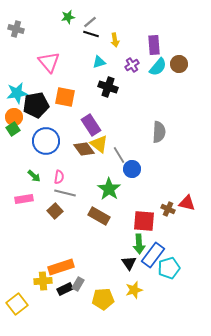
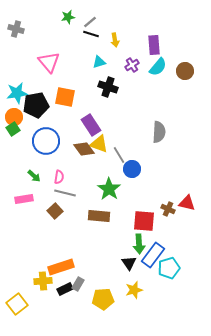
brown circle at (179, 64): moved 6 px right, 7 px down
yellow triangle at (99, 144): rotated 18 degrees counterclockwise
brown rectangle at (99, 216): rotated 25 degrees counterclockwise
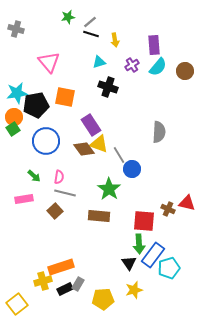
yellow cross at (43, 281): rotated 12 degrees counterclockwise
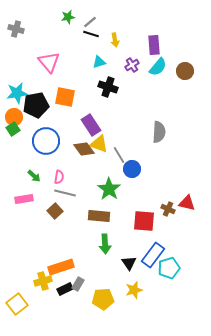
green arrow at (139, 244): moved 34 px left
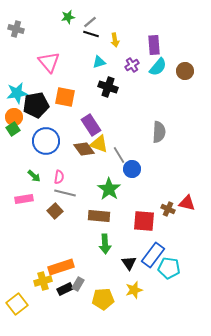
cyan pentagon at (169, 268): rotated 25 degrees clockwise
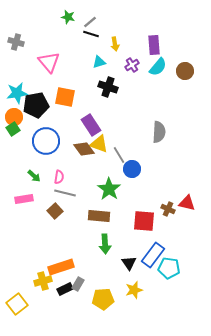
green star at (68, 17): rotated 24 degrees clockwise
gray cross at (16, 29): moved 13 px down
yellow arrow at (115, 40): moved 4 px down
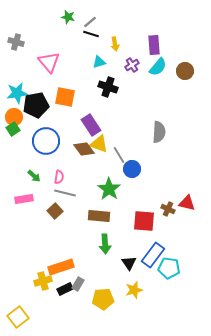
yellow square at (17, 304): moved 1 px right, 13 px down
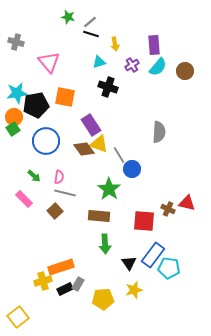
pink rectangle at (24, 199): rotated 54 degrees clockwise
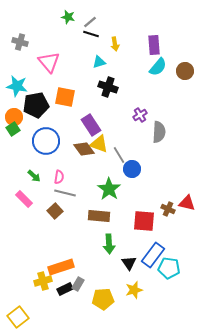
gray cross at (16, 42): moved 4 px right
purple cross at (132, 65): moved 8 px right, 50 px down
cyan star at (17, 93): moved 7 px up; rotated 20 degrees clockwise
green arrow at (105, 244): moved 4 px right
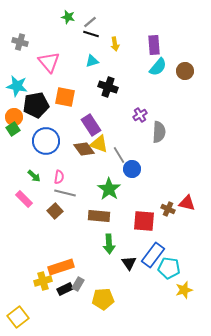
cyan triangle at (99, 62): moved 7 px left, 1 px up
yellow star at (134, 290): moved 50 px right
